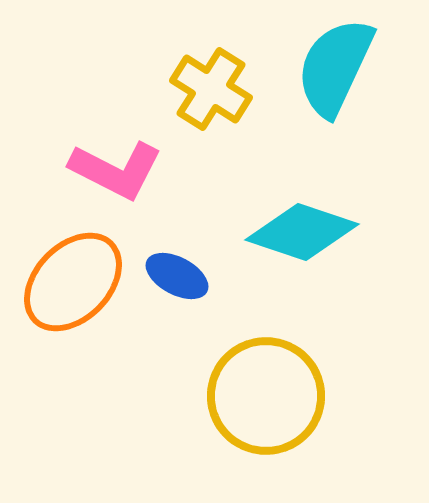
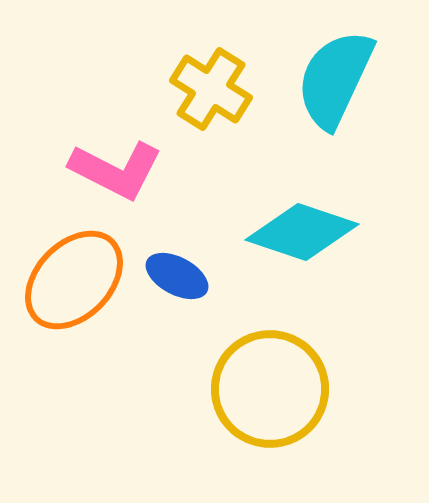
cyan semicircle: moved 12 px down
orange ellipse: moved 1 px right, 2 px up
yellow circle: moved 4 px right, 7 px up
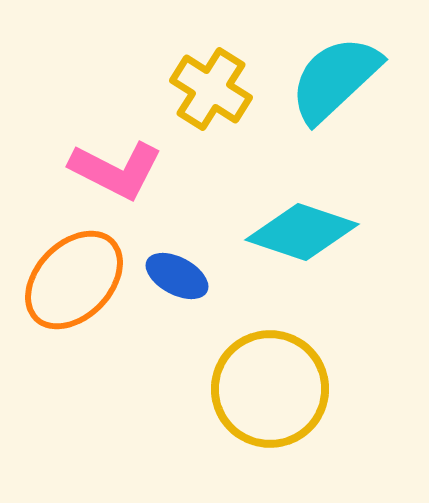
cyan semicircle: rotated 22 degrees clockwise
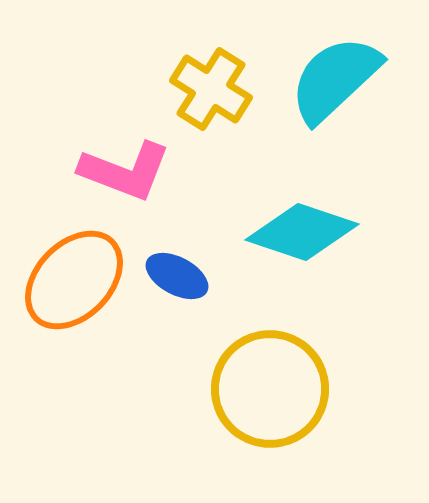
pink L-shape: moved 9 px right, 1 px down; rotated 6 degrees counterclockwise
